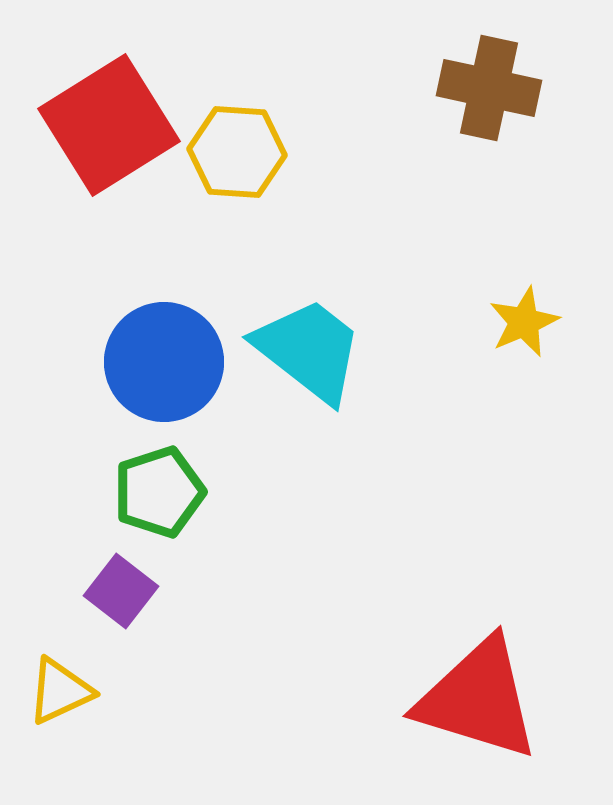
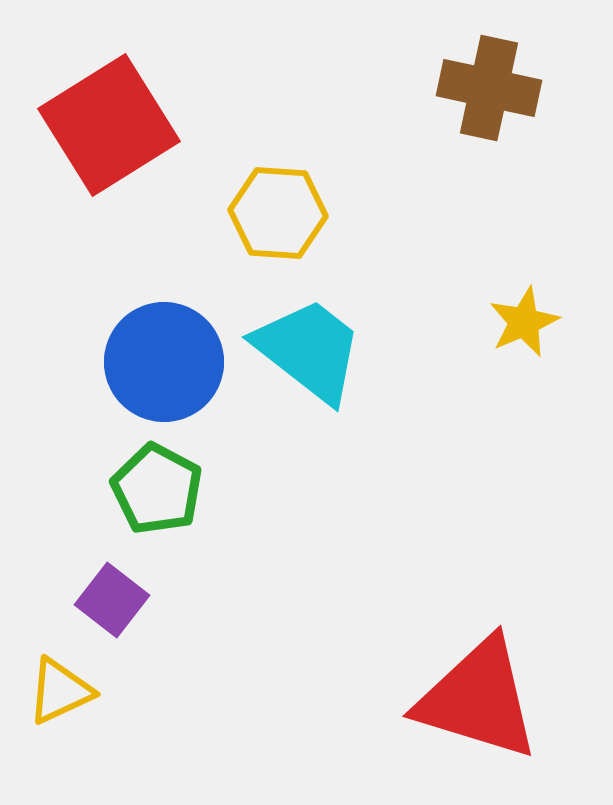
yellow hexagon: moved 41 px right, 61 px down
green pentagon: moved 2 px left, 3 px up; rotated 26 degrees counterclockwise
purple square: moved 9 px left, 9 px down
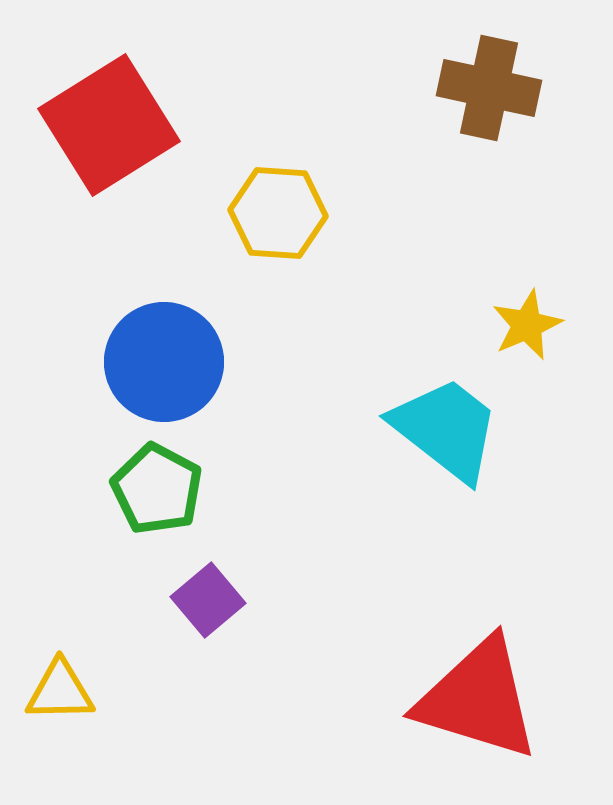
yellow star: moved 3 px right, 3 px down
cyan trapezoid: moved 137 px right, 79 px down
purple square: moved 96 px right; rotated 12 degrees clockwise
yellow triangle: rotated 24 degrees clockwise
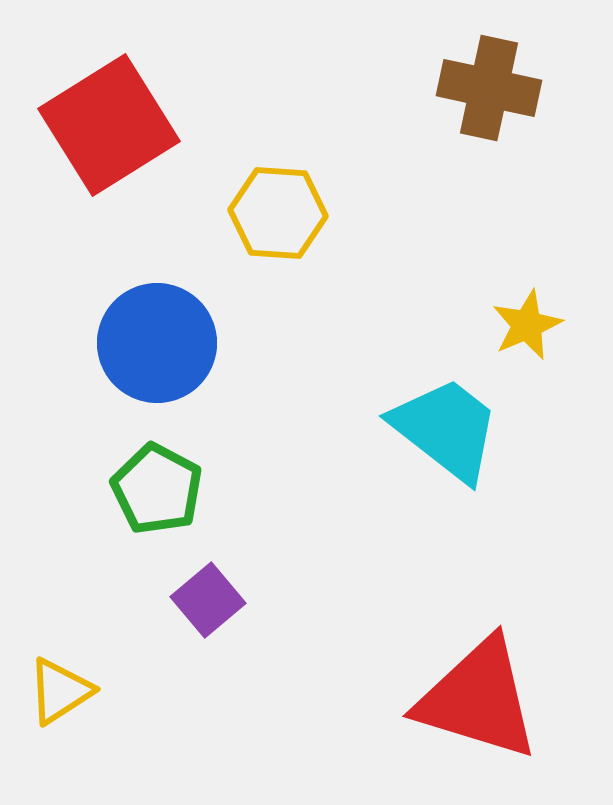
blue circle: moved 7 px left, 19 px up
yellow triangle: rotated 32 degrees counterclockwise
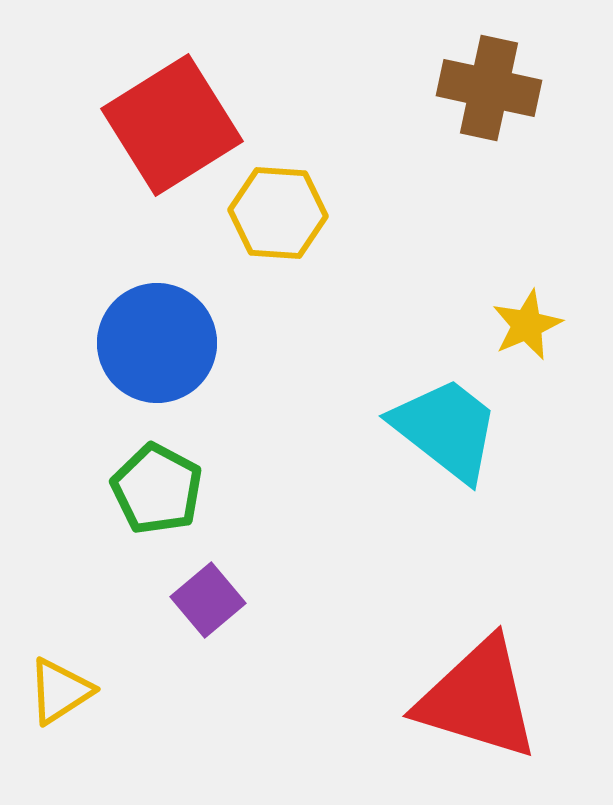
red square: moved 63 px right
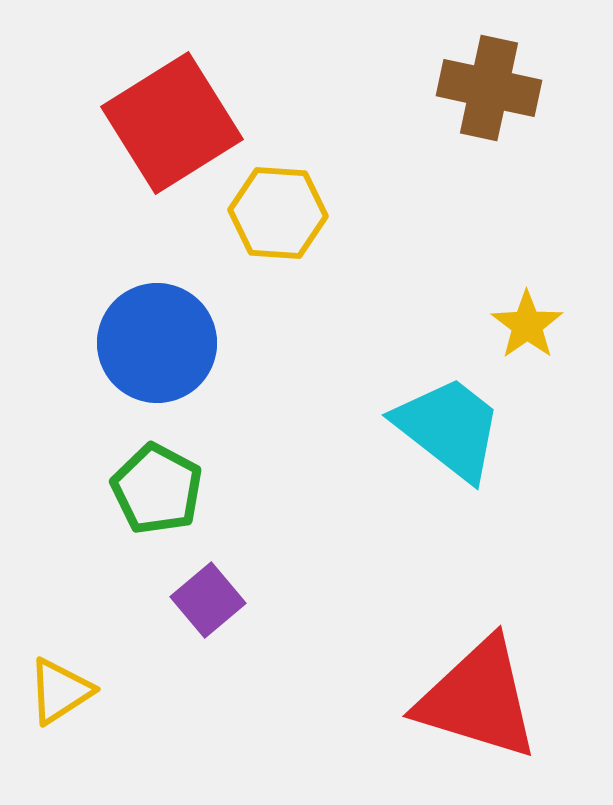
red square: moved 2 px up
yellow star: rotated 12 degrees counterclockwise
cyan trapezoid: moved 3 px right, 1 px up
